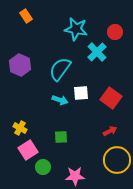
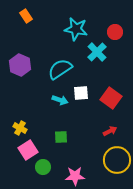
cyan semicircle: rotated 20 degrees clockwise
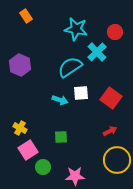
cyan semicircle: moved 10 px right, 2 px up
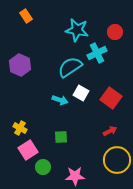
cyan star: moved 1 px right, 1 px down
cyan cross: moved 1 px down; rotated 18 degrees clockwise
white square: rotated 35 degrees clockwise
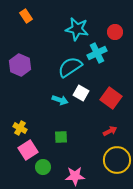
cyan star: moved 1 px up
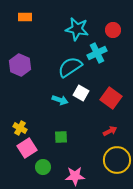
orange rectangle: moved 1 px left, 1 px down; rotated 56 degrees counterclockwise
red circle: moved 2 px left, 2 px up
pink square: moved 1 px left, 2 px up
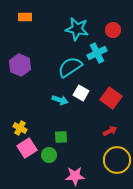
green circle: moved 6 px right, 12 px up
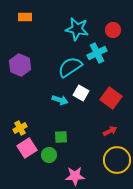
yellow cross: rotated 32 degrees clockwise
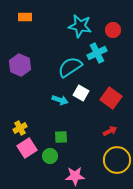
cyan star: moved 3 px right, 3 px up
green circle: moved 1 px right, 1 px down
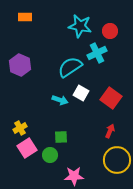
red circle: moved 3 px left, 1 px down
red arrow: rotated 40 degrees counterclockwise
green circle: moved 1 px up
pink star: moved 1 px left
